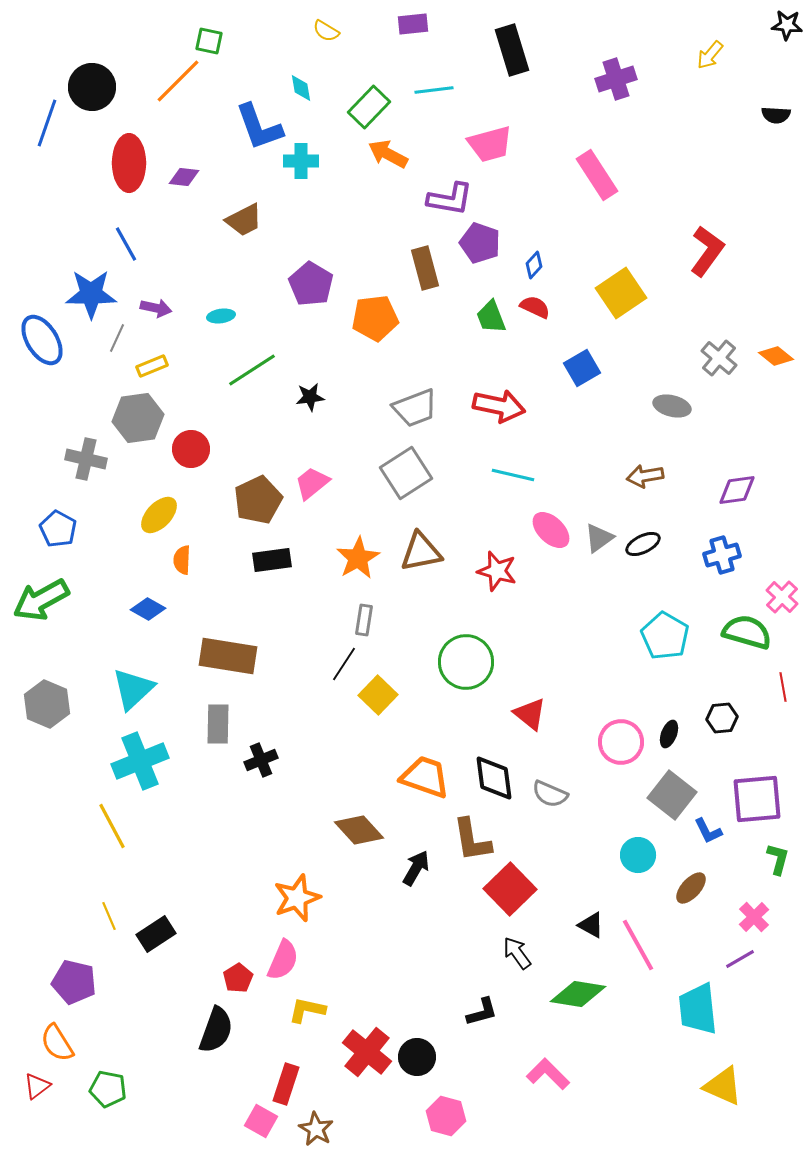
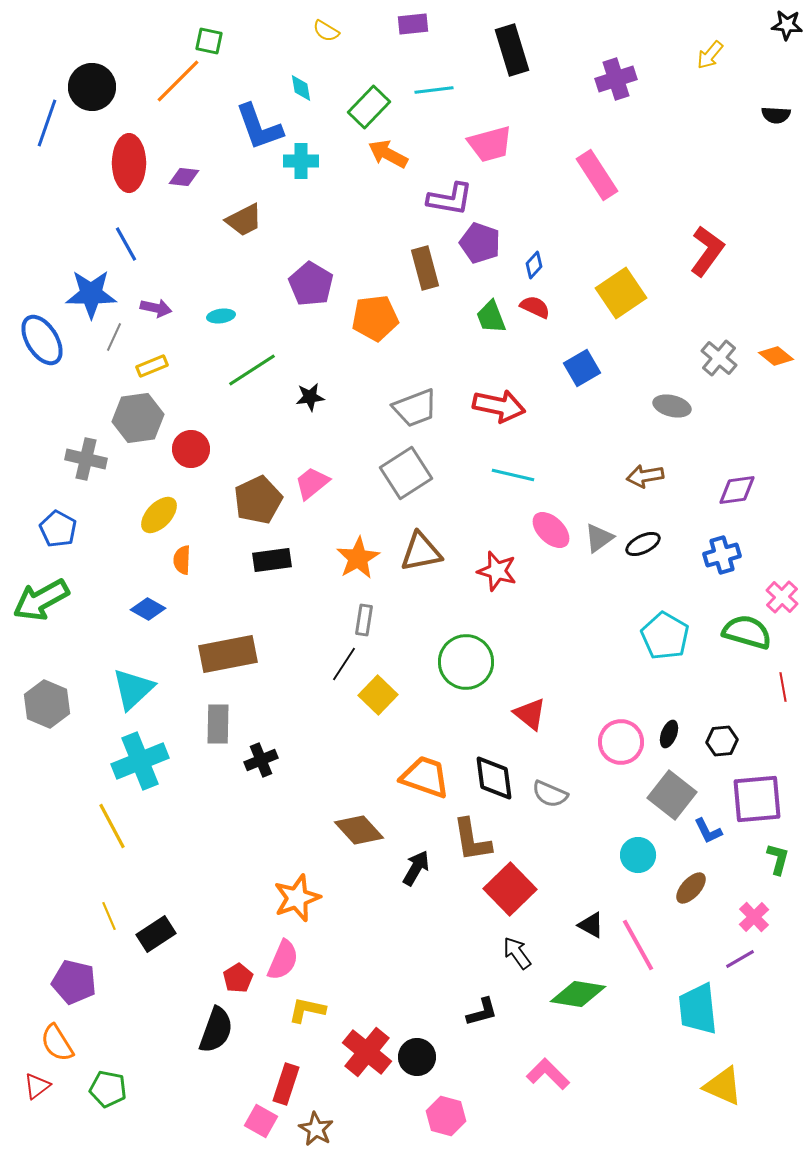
gray line at (117, 338): moved 3 px left, 1 px up
brown rectangle at (228, 656): moved 2 px up; rotated 20 degrees counterclockwise
black hexagon at (722, 718): moved 23 px down
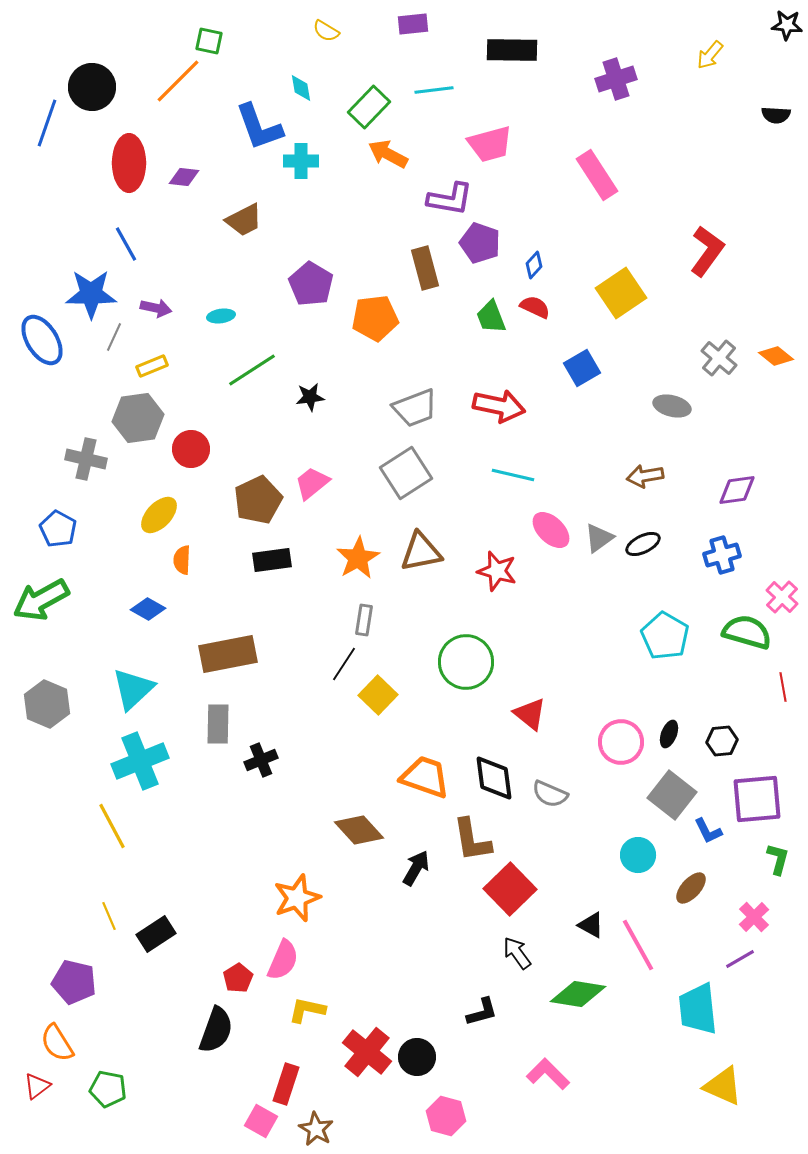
black rectangle at (512, 50): rotated 72 degrees counterclockwise
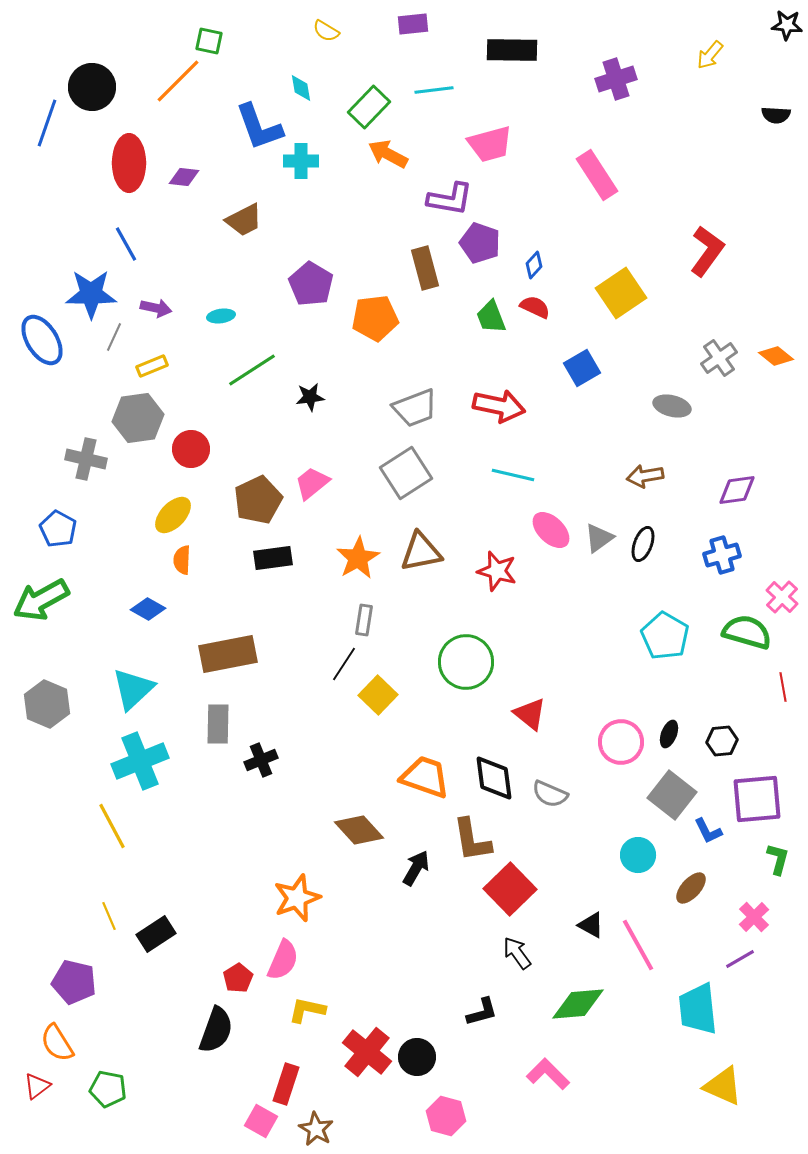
gray cross at (719, 358): rotated 15 degrees clockwise
yellow ellipse at (159, 515): moved 14 px right
black ellipse at (643, 544): rotated 44 degrees counterclockwise
black rectangle at (272, 560): moved 1 px right, 2 px up
green diamond at (578, 994): moved 10 px down; rotated 14 degrees counterclockwise
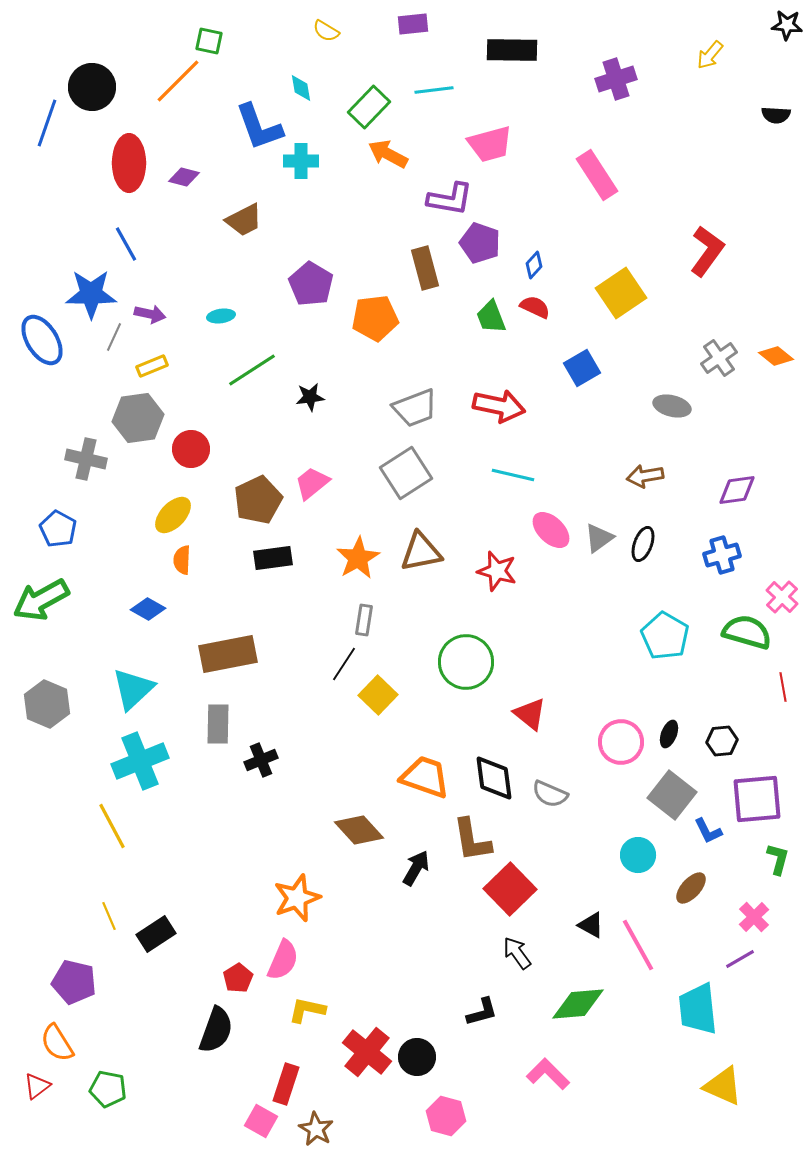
purple diamond at (184, 177): rotated 8 degrees clockwise
purple arrow at (156, 308): moved 6 px left, 6 px down
